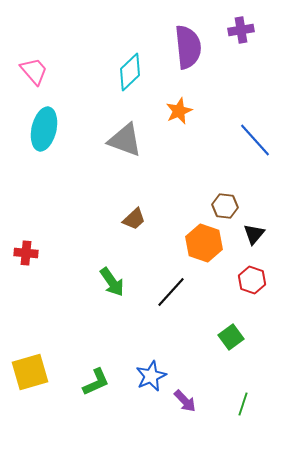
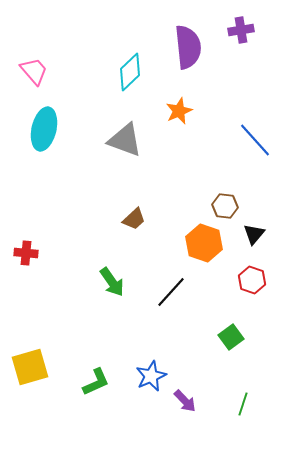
yellow square: moved 5 px up
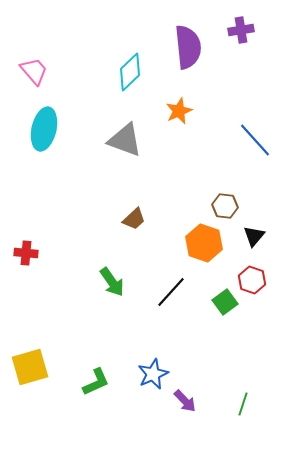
black triangle: moved 2 px down
green square: moved 6 px left, 35 px up
blue star: moved 2 px right, 2 px up
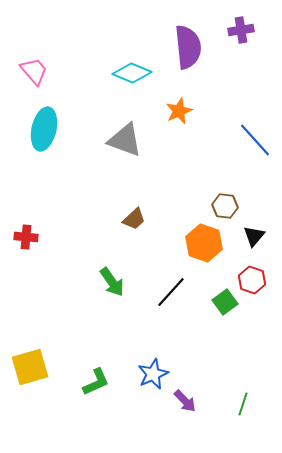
cyan diamond: moved 2 px right, 1 px down; rotated 66 degrees clockwise
red cross: moved 16 px up
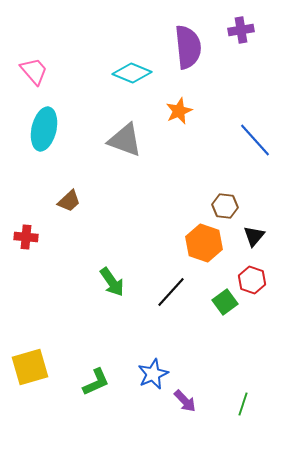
brown trapezoid: moved 65 px left, 18 px up
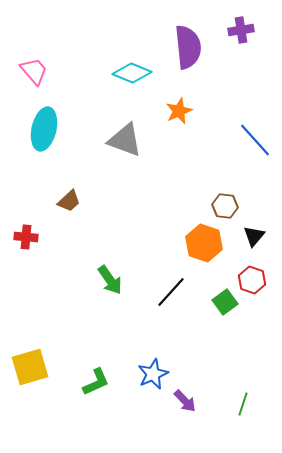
green arrow: moved 2 px left, 2 px up
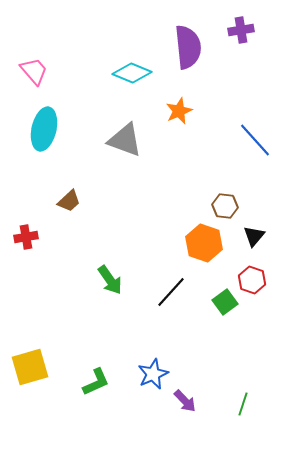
red cross: rotated 15 degrees counterclockwise
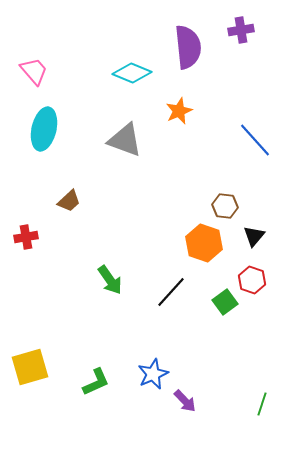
green line: moved 19 px right
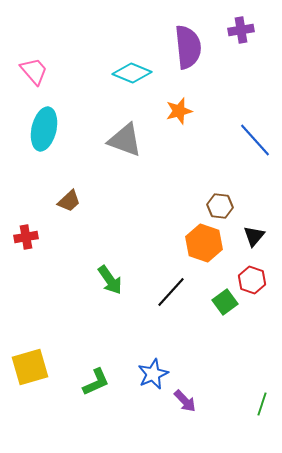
orange star: rotated 8 degrees clockwise
brown hexagon: moved 5 px left
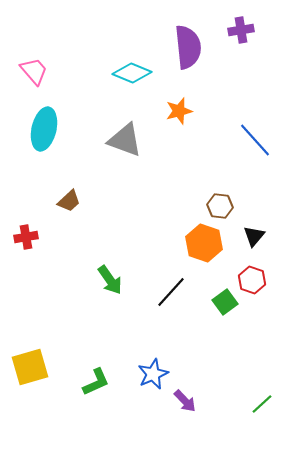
green line: rotated 30 degrees clockwise
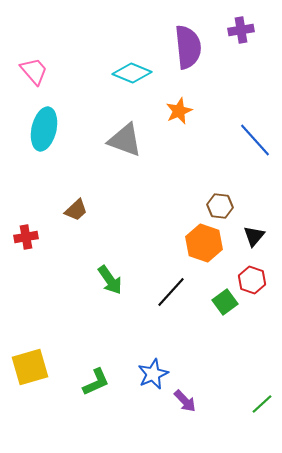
orange star: rotated 8 degrees counterclockwise
brown trapezoid: moved 7 px right, 9 px down
